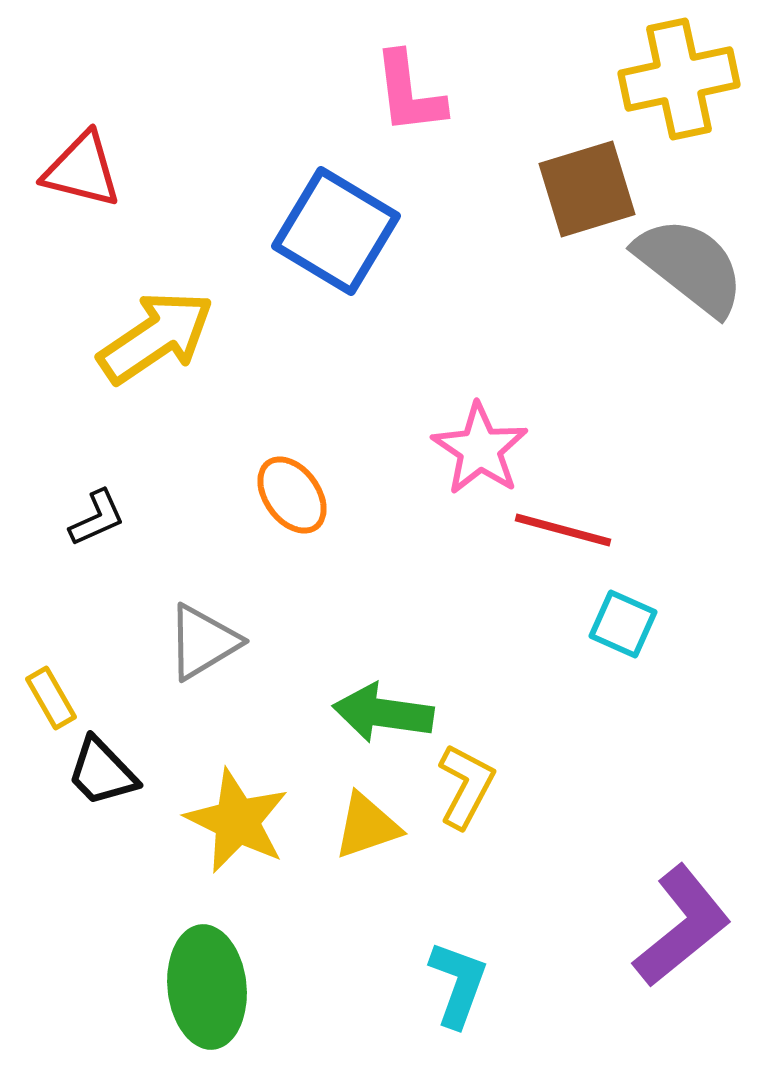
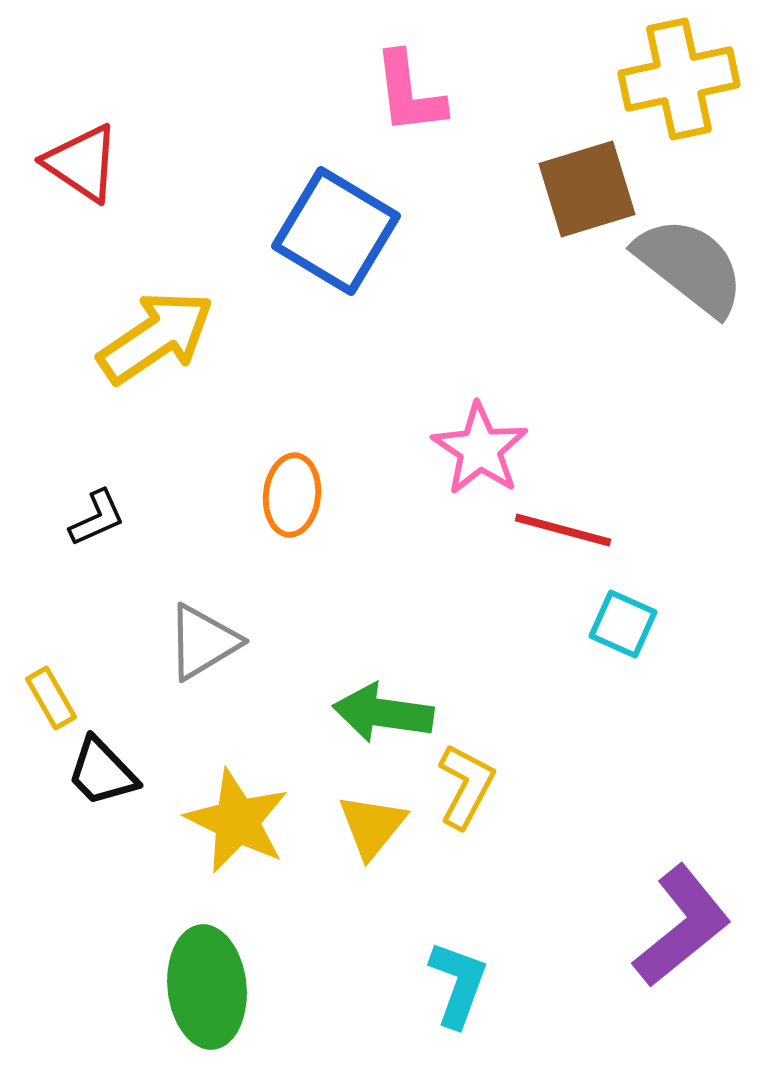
red triangle: moved 7 px up; rotated 20 degrees clockwise
orange ellipse: rotated 42 degrees clockwise
yellow triangle: moved 5 px right; rotated 32 degrees counterclockwise
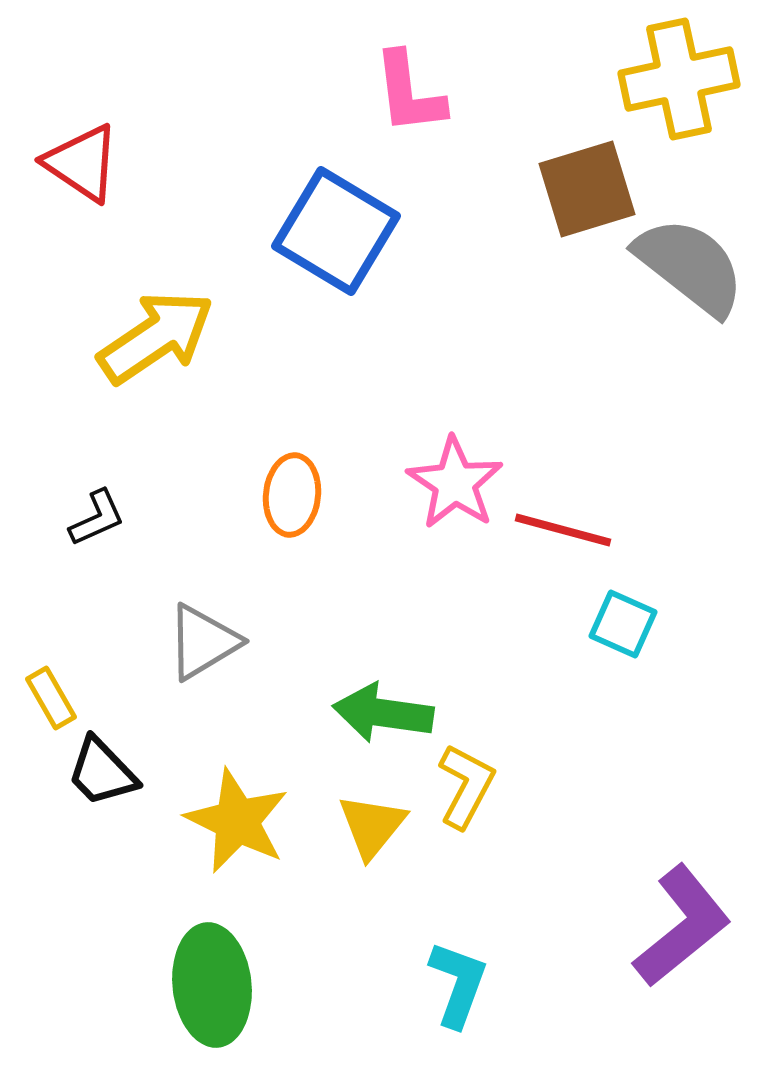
pink star: moved 25 px left, 34 px down
green ellipse: moved 5 px right, 2 px up
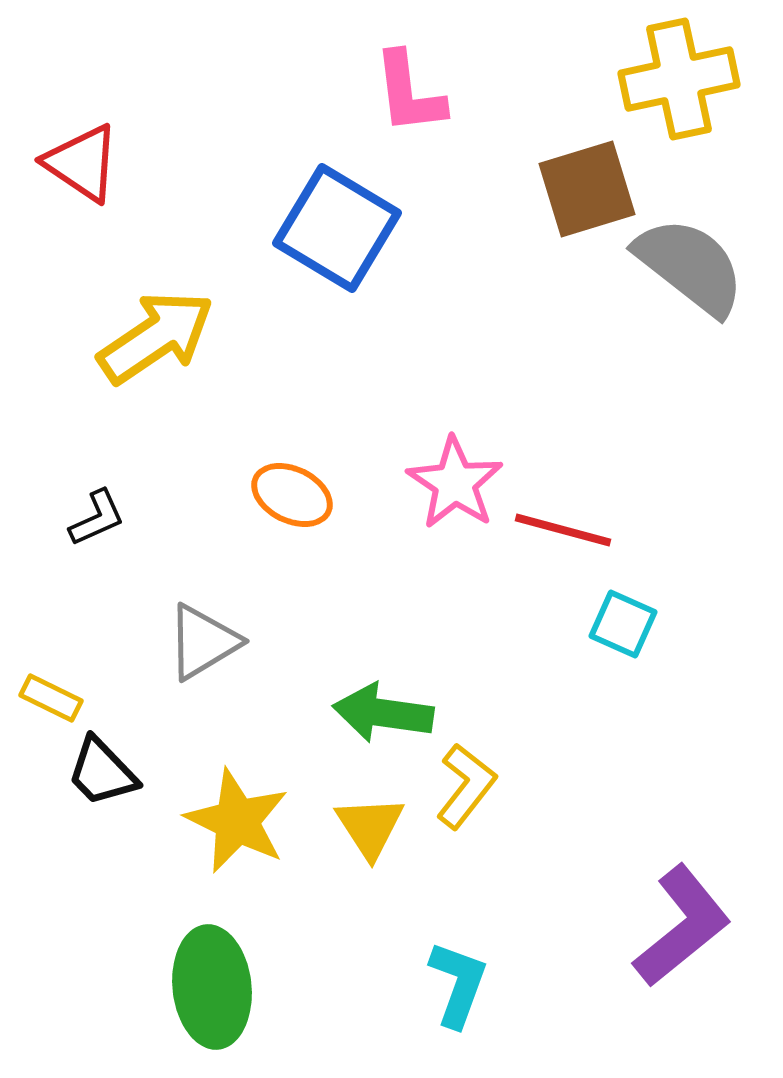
blue square: moved 1 px right, 3 px up
orange ellipse: rotated 70 degrees counterclockwise
yellow rectangle: rotated 34 degrees counterclockwise
yellow L-shape: rotated 10 degrees clockwise
yellow triangle: moved 2 px left, 1 px down; rotated 12 degrees counterclockwise
green ellipse: moved 2 px down
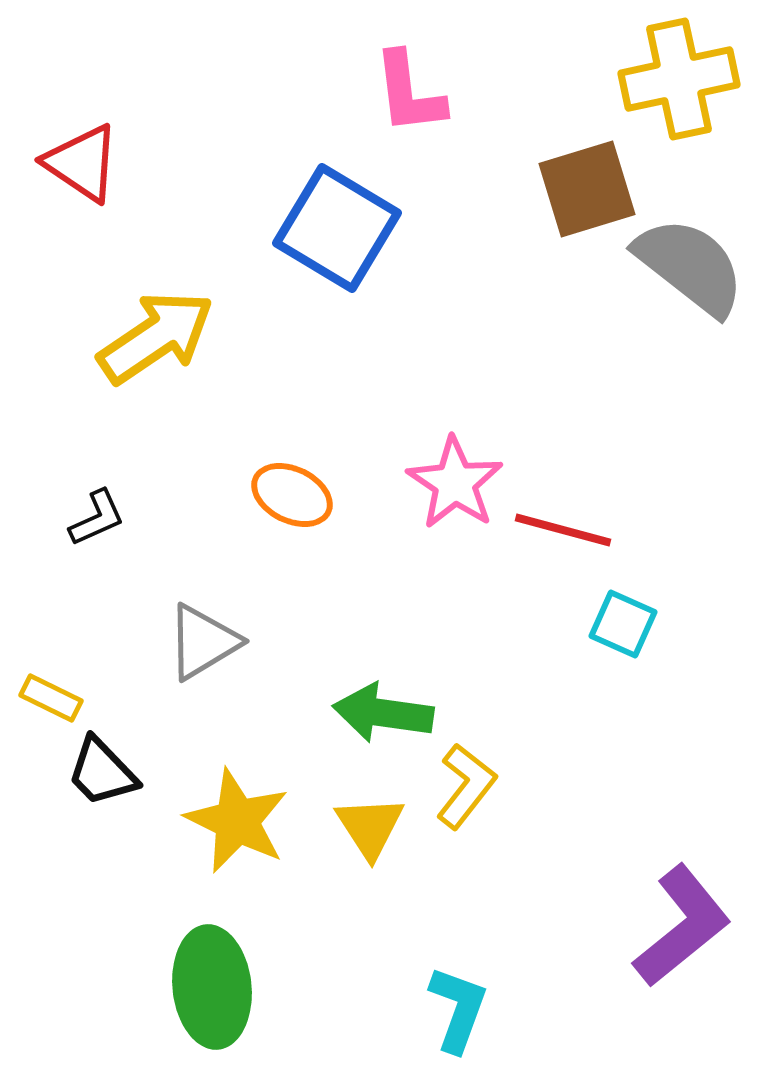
cyan L-shape: moved 25 px down
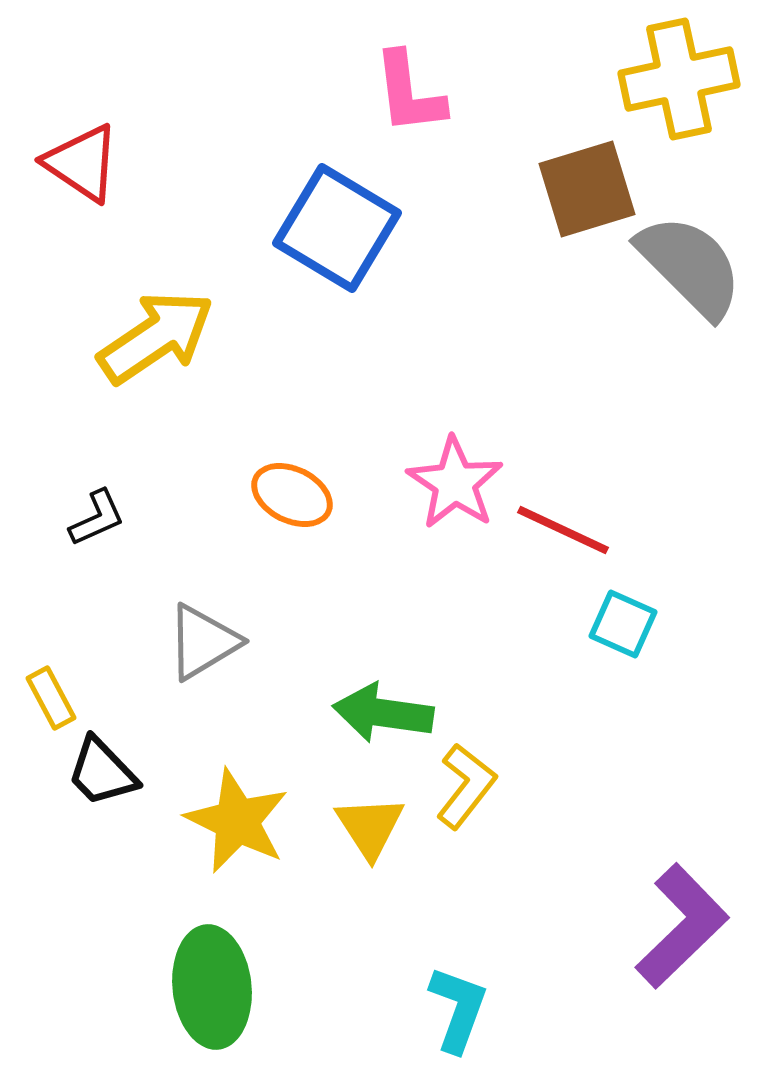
gray semicircle: rotated 7 degrees clockwise
red line: rotated 10 degrees clockwise
yellow rectangle: rotated 36 degrees clockwise
purple L-shape: rotated 5 degrees counterclockwise
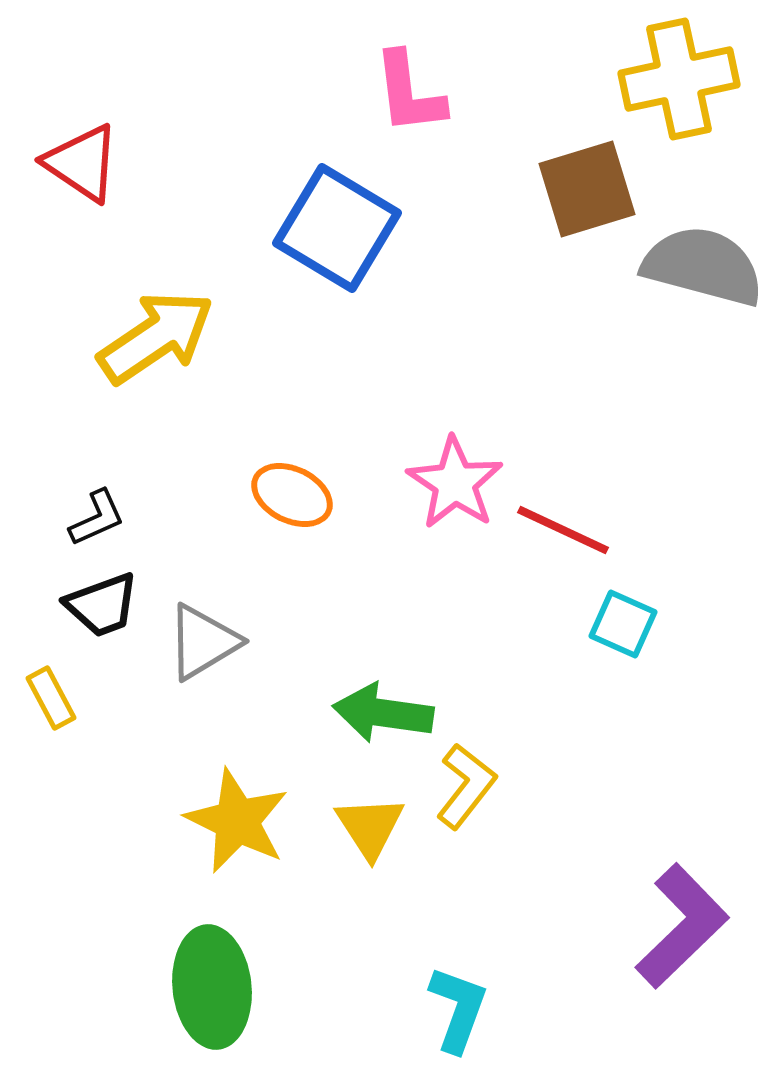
gray semicircle: moved 13 px right; rotated 30 degrees counterclockwise
black trapezoid: moved 167 px up; rotated 66 degrees counterclockwise
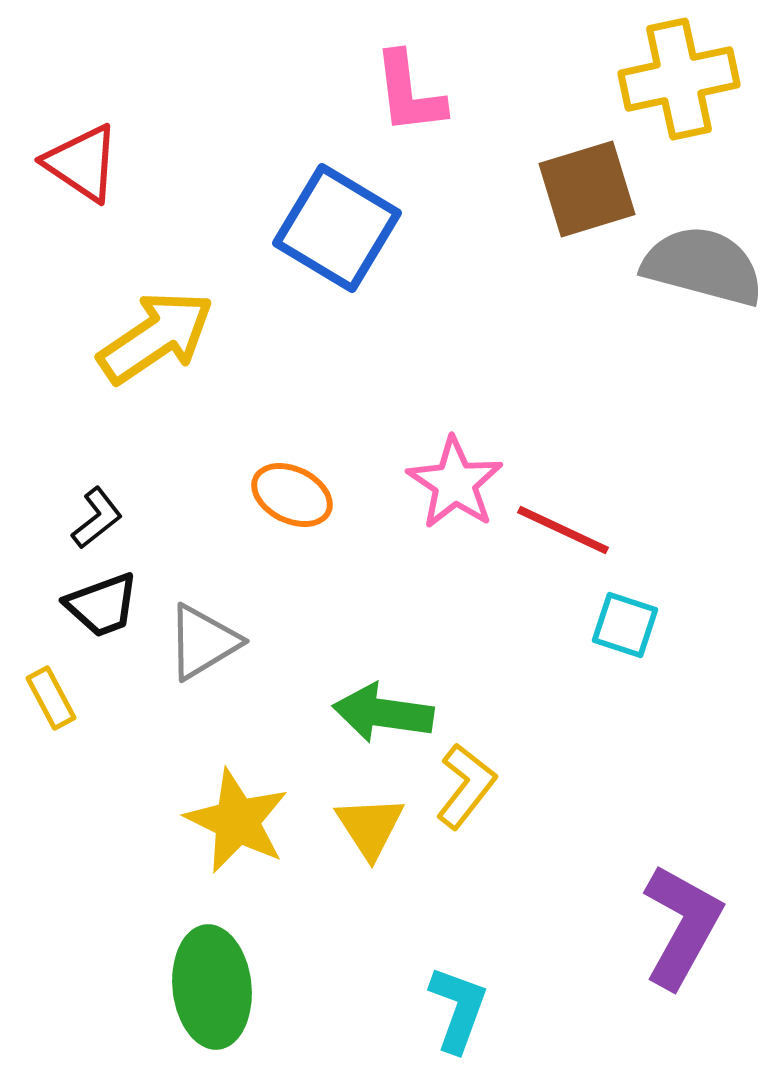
black L-shape: rotated 14 degrees counterclockwise
cyan square: moved 2 px right, 1 px down; rotated 6 degrees counterclockwise
purple L-shape: rotated 17 degrees counterclockwise
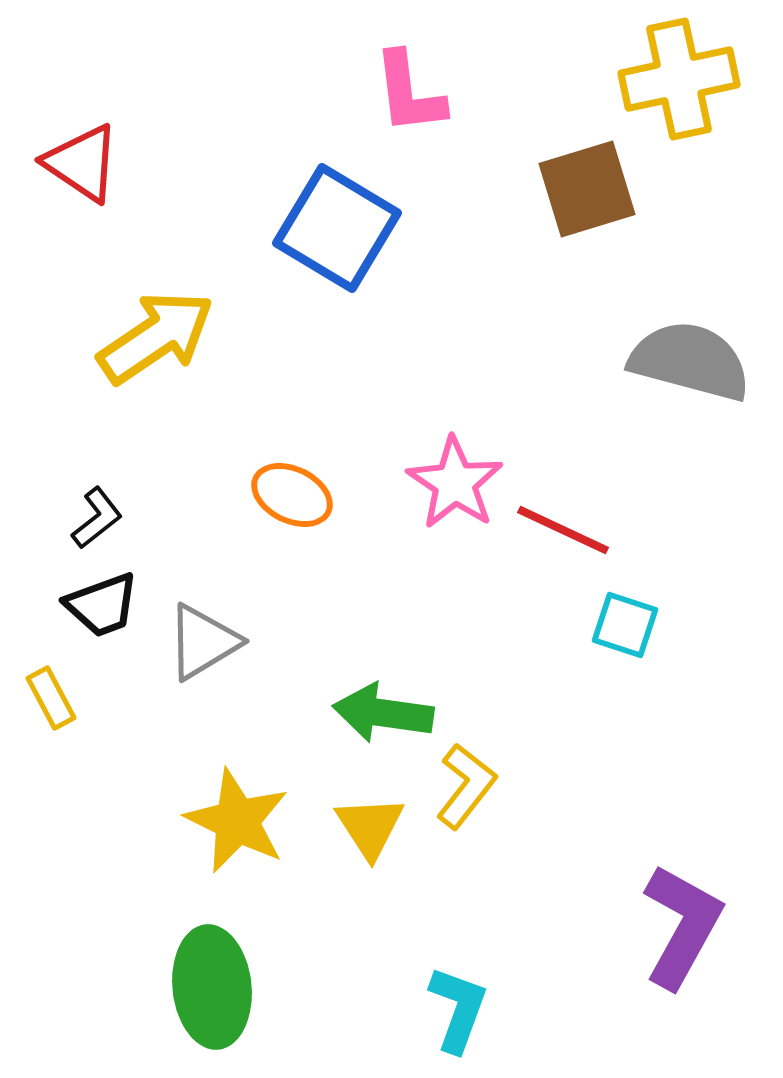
gray semicircle: moved 13 px left, 95 px down
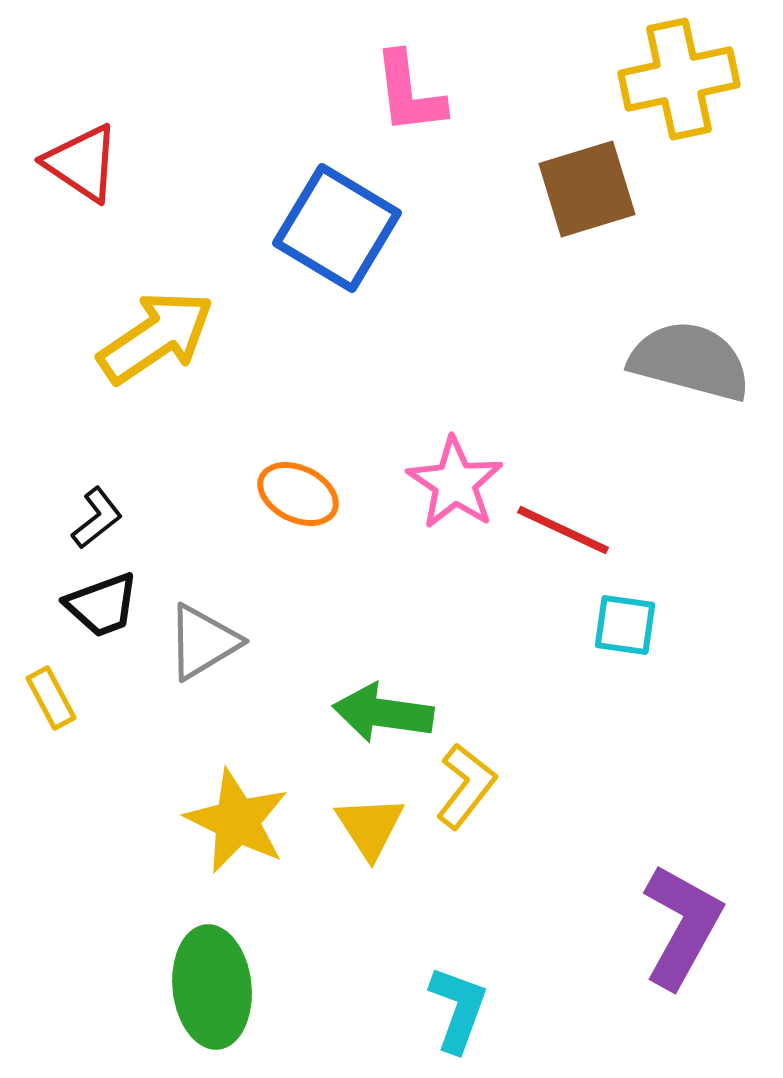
orange ellipse: moved 6 px right, 1 px up
cyan square: rotated 10 degrees counterclockwise
